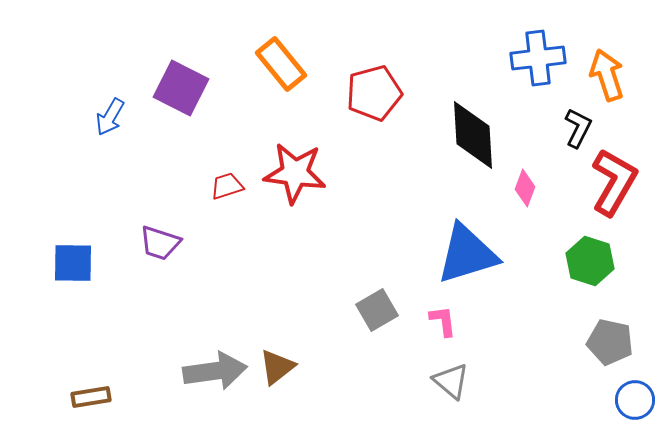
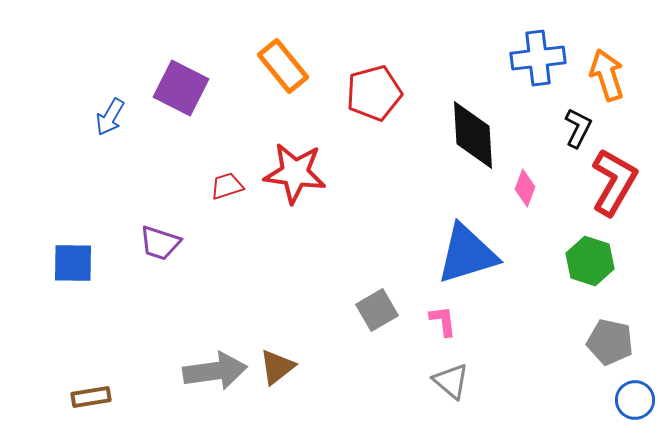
orange rectangle: moved 2 px right, 2 px down
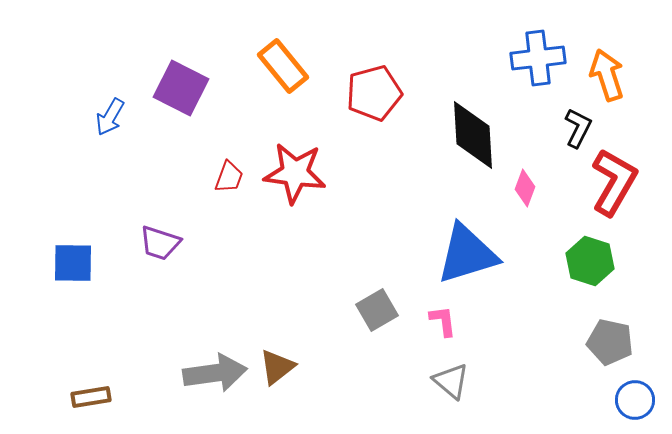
red trapezoid: moved 2 px right, 9 px up; rotated 128 degrees clockwise
gray arrow: moved 2 px down
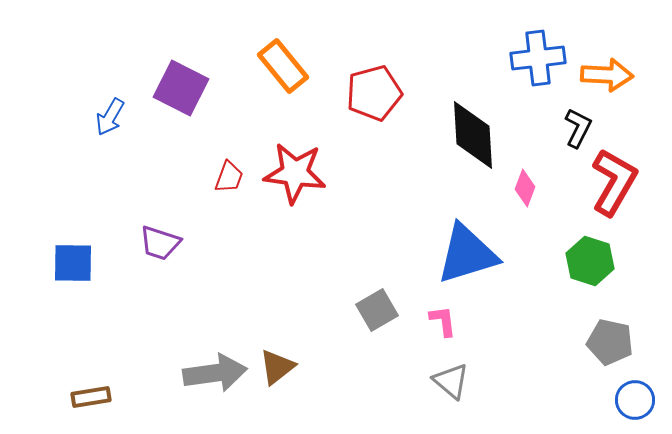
orange arrow: rotated 111 degrees clockwise
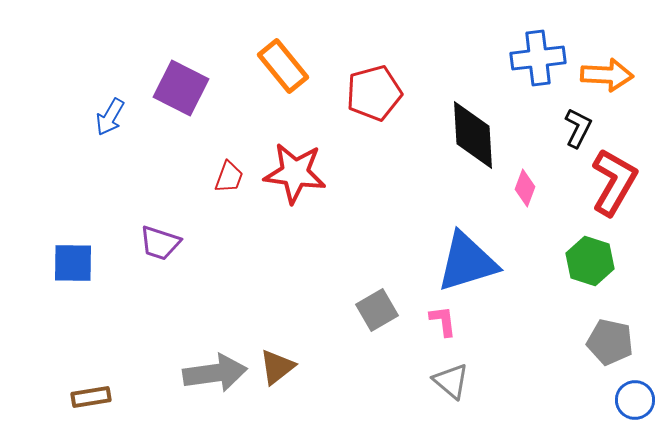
blue triangle: moved 8 px down
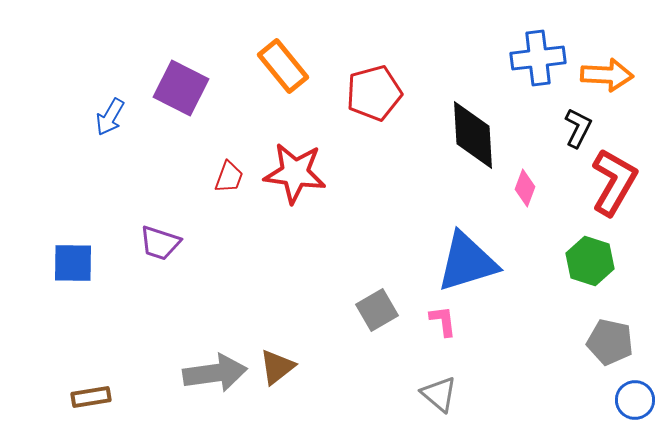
gray triangle: moved 12 px left, 13 px down
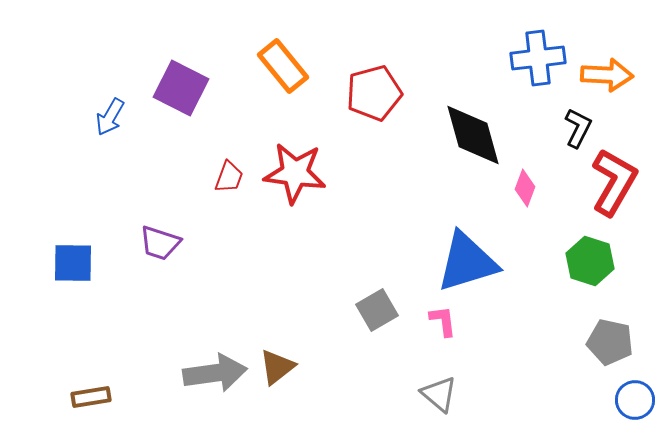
black diamond: rotated 12 degrees counterclockwise
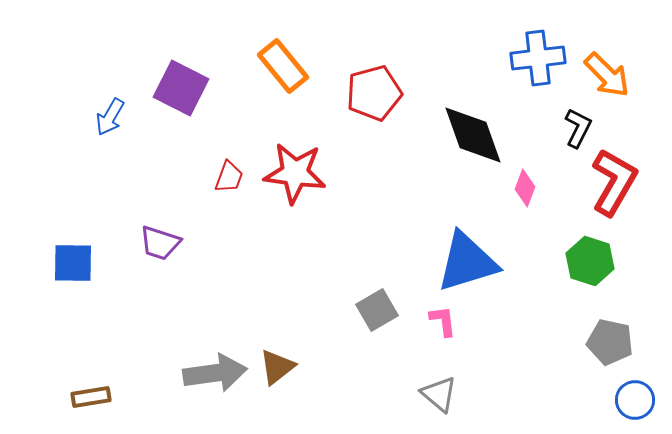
orange arrow: rotated 42 degrees clockwise
black diamond: rotated 4 degrees counterclockwise
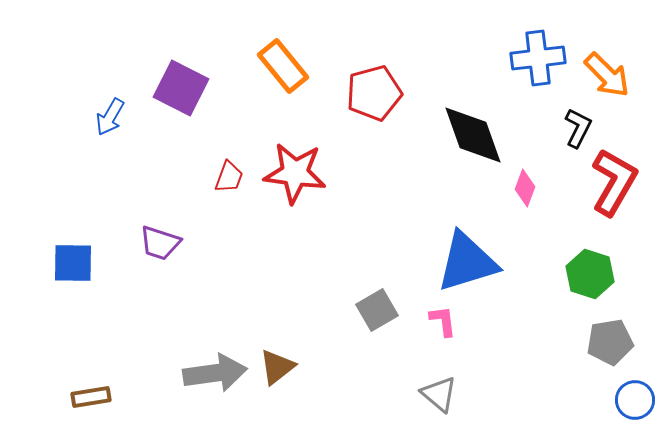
green hexagon: moved 13 px down
gray pentagon: rotated 21 degrees counterclockwise
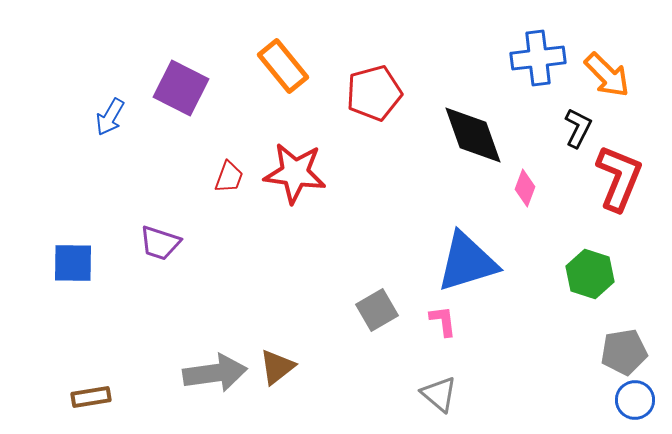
red L-shape: moved 5 px right, 4 px up; rotated 8 degrees counterclockwise
gray pentagon: moved 14 px right, 10 px down
